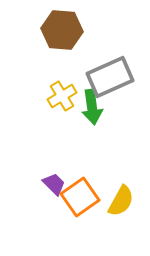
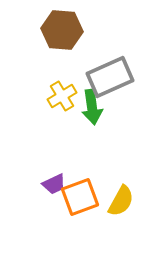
purple trapezoid: rotated 110 degrees clockwise
orange square: rotated 15 degrees clockwise
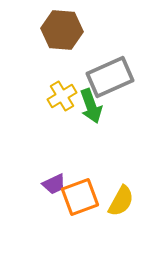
green arrow: moved 1 px left, 1 px up; rotated 12 degrees counterclockwise
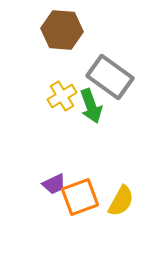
gray rectangle: rotated 60 degrees clockwise
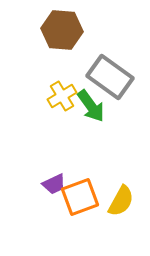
green arrow: rotated 16 degrees counterclockwise
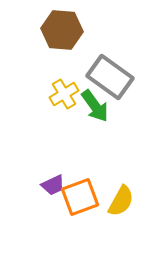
yellow cross: moved 2 px right, 2 px up
green arrow: moved 4 px right
purple trapezoid: moved 1 px left, 1 px down
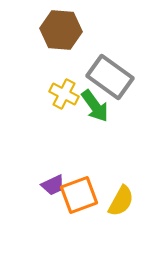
brown hexagon: moved 1 px left
yellow cross: rotated 32 degrees counterclockwise
orange square: moved 1 px left, 2 px up
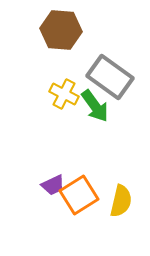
orange square: rotated 12 degrees counterclockwise
yellow semicircle: rotated 16 degrees counterclockwise
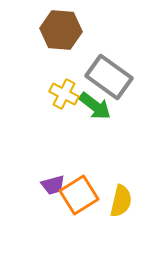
gray rectangle: moved 1 px left
green arrow: rotated 16 degrees counterclockwise
purple trapezoid: rotated 10 degrees clockwise
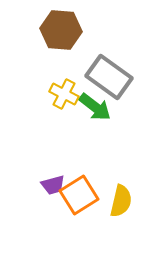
green arrow: moved 1 px down
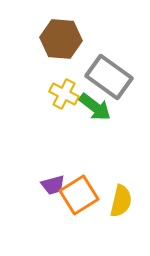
brown hexagon: moved 9 px down
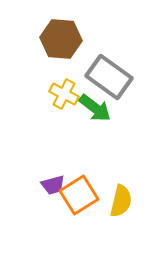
green arrow: moved 1 px down
